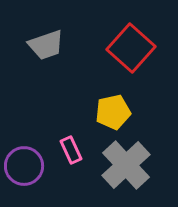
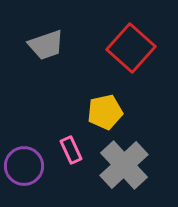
yellow pentagon: moved 8 px left
gray cross: moved 2 px left
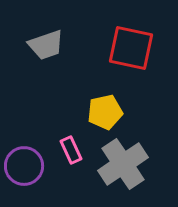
red square: rotated 30 degrees counterclockwise
gray cross: moved 1 px left, 1 px up; rotated 9 degrees clockwise
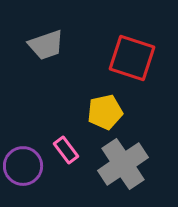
red square: moved 1 px right, 10 px down; rotated 6 degrees clockwise
pink rectangle: moved 5 px left; rotated 12 degrees counterclockwise
purple circle: moved 1 px left
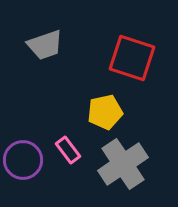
gray trapezoid: moved 1 px left
pink rectangle: moved 2 px right
purple circle: moved 6 px up
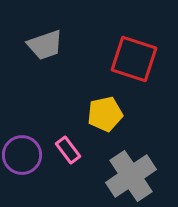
red square: moved 2 px right, 1 px down
yellow pentagon: moved 2 px down
purple circle: moved 1 px left, 5 px up
gray cross: moved 8 px right, 12 px down
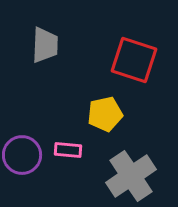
gray trapezoid: rotated 69 degrees counterclockwise
red square: moved 1 px down
pink rectangle: rotated 48 degrees counterclockwise
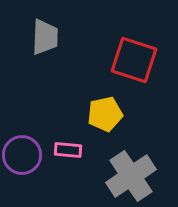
gray trapezoid: moved 8 px up
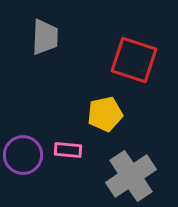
purple circle: moved 1 px right
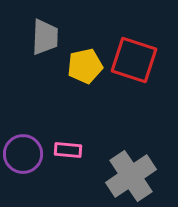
yellow pentagon: moved 20 px left, 48 px up
purple circle: moved 1 px up
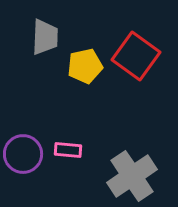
red square: moved 2 px right, 4 px up; rotated 18 degrees clockwise
gray cross: moved 1 px right
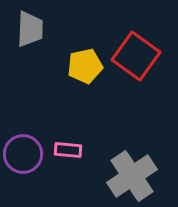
gray trapezoid: moved 15 px left, 8 px up
